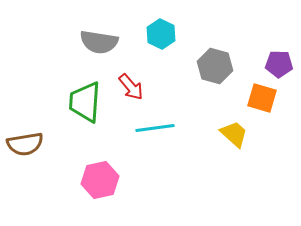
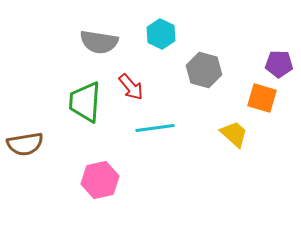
gray hexagon: moved 11 px left, 4 px down
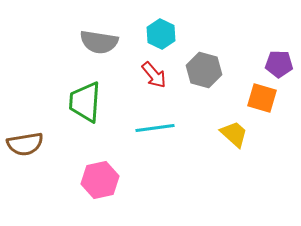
red arrow: moved 23 px right, 12 px up
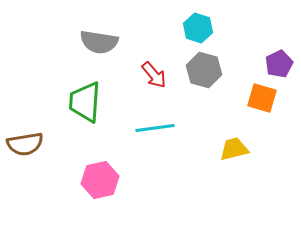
cyan hexagon: moved 37 px right, 6 px up; rotated 8 degrees counterclockwise
purple pentagon: rotated 28 degrees counterclockwise
yellow trapezoid: moved 15 px down; rotated 56 degrees counterclockwise
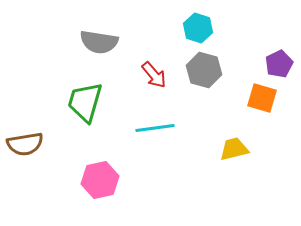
green trapezoid: rotated 12 degrees clockwise
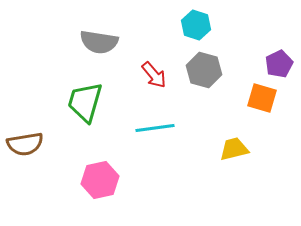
cyan hexagon: moved 2 px left, 3 px up
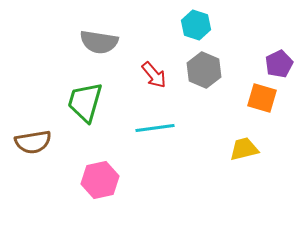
gray hexagon: rotated 8 degrees clockwise
brown semicircle: moved 8 px right, 2 px up
yellow trapezoid: moved 10 px right
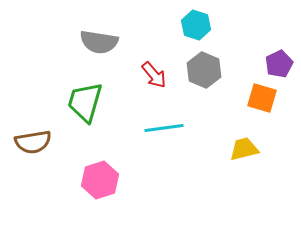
cyan line: moved 9 px right
pink hexagon: rotated 6 degrees counterclockwise
